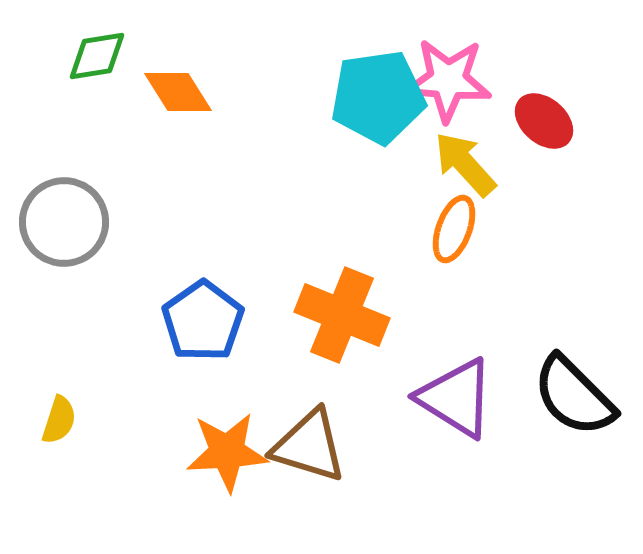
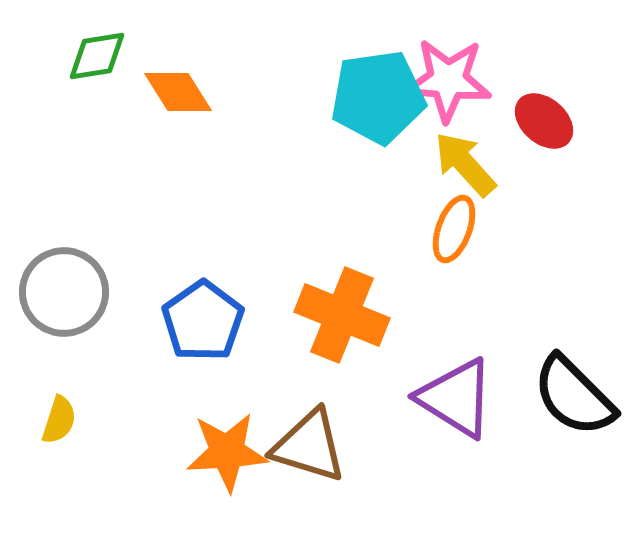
gray circle: moved 70 px down
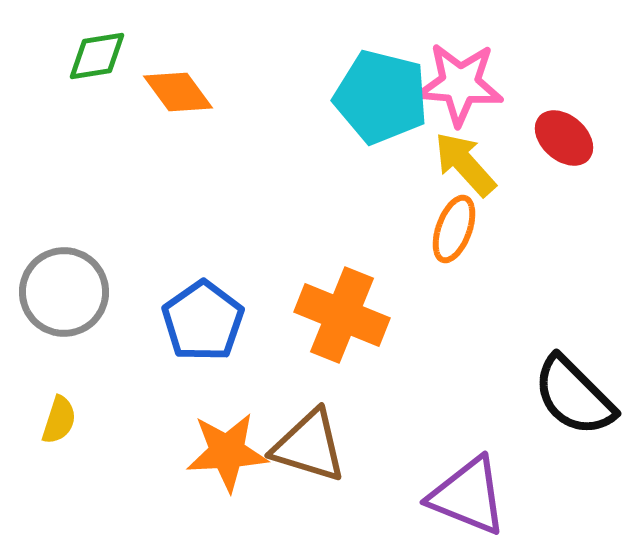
pink star: moved 12 px right, 4 px down
orange diamond: rotated 4 degrees counterclockwise
cyan pentagon: moved 3 px right; rotated 22 degrees clockwise
red ellipse: moved 20 px right, 17 px down
purple triangle: moved 12 px right, 98 px down; rotated 10 degrees counterclockwise
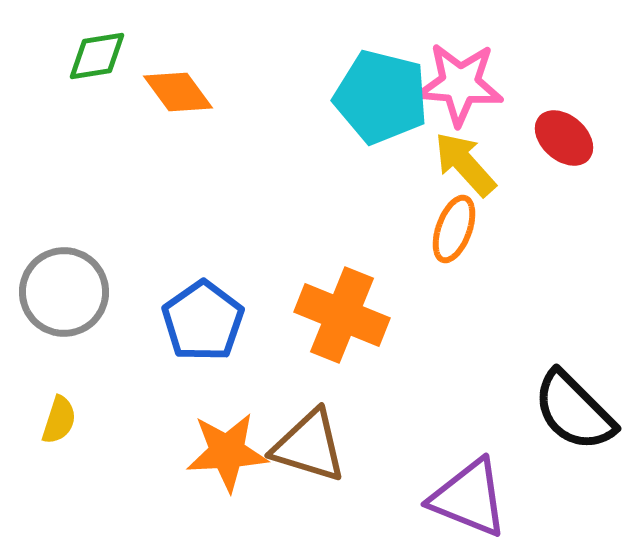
black semicircle: moved 15 px down
purple triangle: moved 1 px right, 2 px down
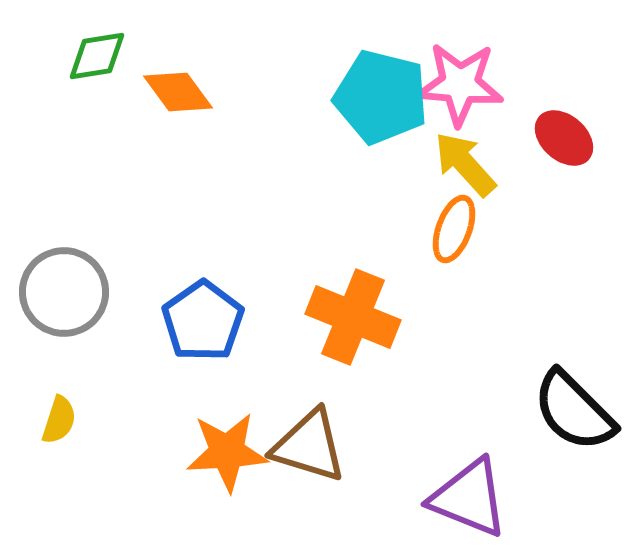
orange cross: moved 11 px right, 2 px down
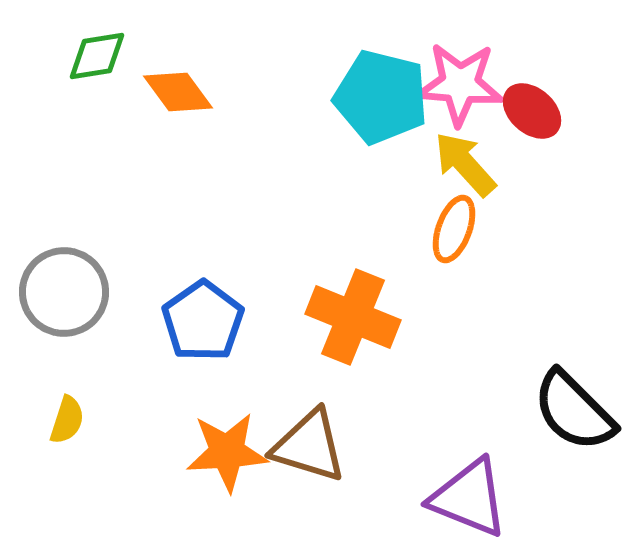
red ellipse: moved 32 px left, 27 px up
yellow semicircle: moved 8 px right
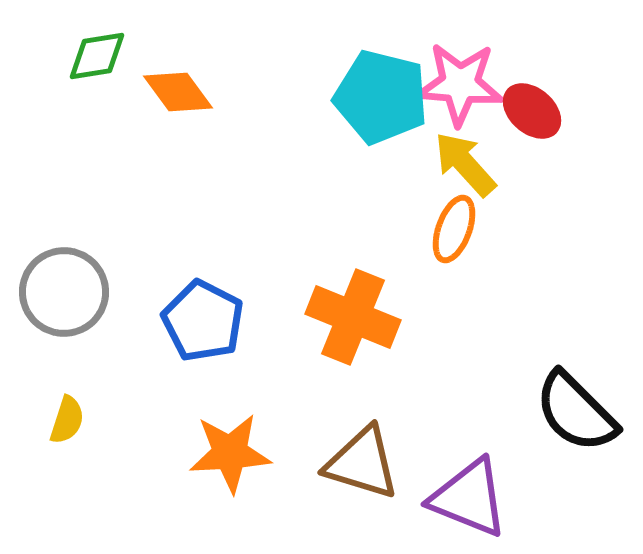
blue pentagon: rotated 10 degrees counterclockwise
black semicircle: moved 2 px right, 1 px down
brown triangle: moved 53 px right, 17 px down
orange star: moved 3 px right, 1 px down
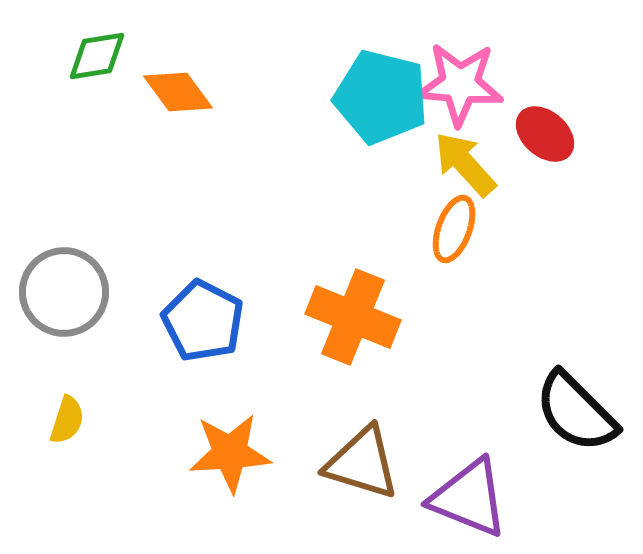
red ellipse: moved 13 px right, 23 px down
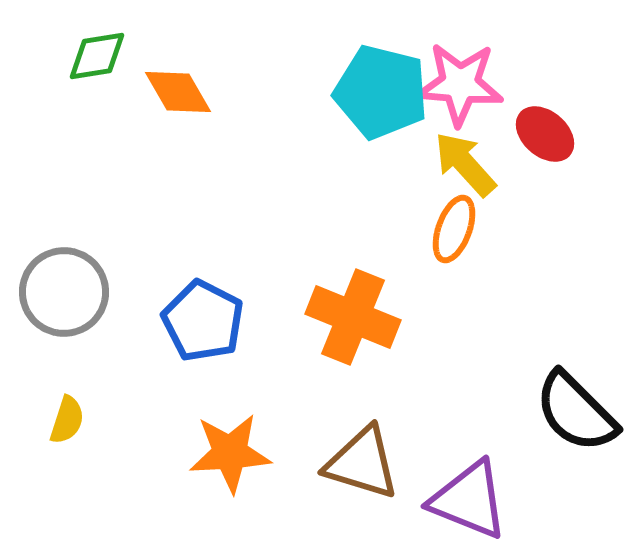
orange diamond: rotated 6 degrees clockwise
cyan pentagon: moved 5 px up
purple triangle: moved 2 px down
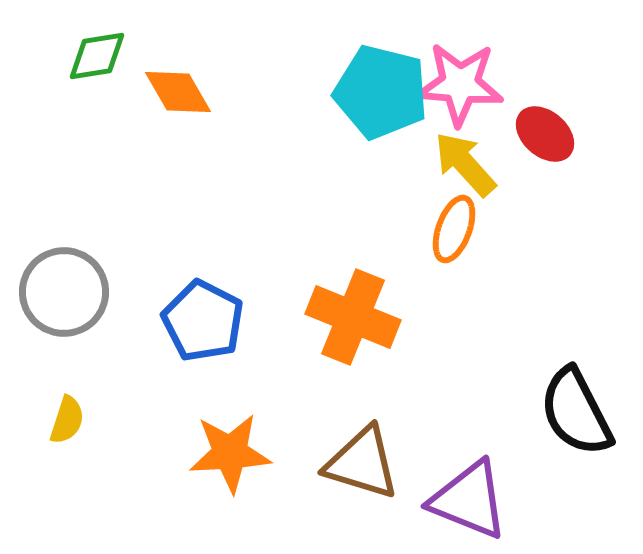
black semicircle: rotated 18 degrees clockwise
